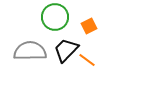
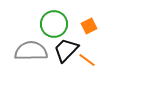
green circle: moved 1 px left, 7 px down
gray semicircle: moved 1 px right
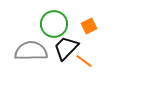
black trapezoid: moved 2 px up
orange line: moved 3 px left, 1 px down
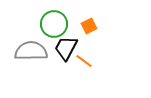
black trapezoid: rotated 16 degrees counterclockwise
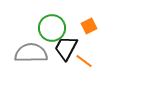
green circle: moved 2 px left, 4 px down
gray semicircle: moved 2 px down
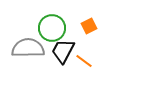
black trapezoid: moved 3 px left, 3 px down
gray semicircle: moved 3 px left, 5 px up
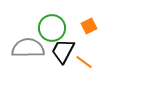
orange line: moved 1 px down
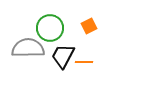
green circle: moved 2 px left
black trapezoid: moved 5 px down
orange line: rotated 36 degrees counterclockwise
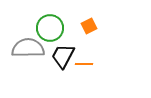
orange line: moved 2 px down
